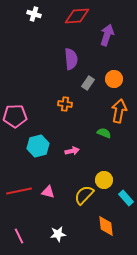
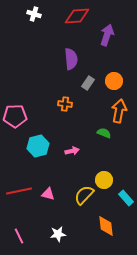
orange circle: moved 2 px down
pink triangle: moved 2 px down
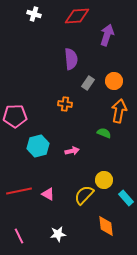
pink triangle: rotated 16 degrees clockwise
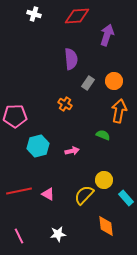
orange cross: rotated 24 degrees clockwise
green semicircle: moved 1 px left, 2 px down
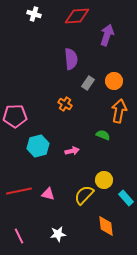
pink triangle: rotated 16 degrees counterclockwise
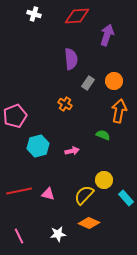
pink pentagon: rotated 20 degrees counterclockwise
orange diamond: moved 17 px left, 3 px up; rotated 60 degrees counterclockwise
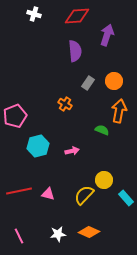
purple semicircle: moved 4 px right, 8 px up
green semicircle: moved 1 px left, 5 px up
orange diamond: moved 9 px down
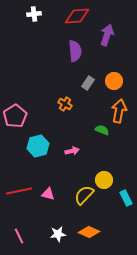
white cross: rotated 24 degrees counterclockwise
pink pentagon: rotated 10 degrees counterclockwise
cyan rectangle: rotated 14 degrees clockwise
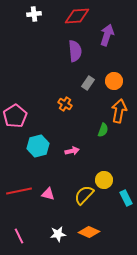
green semicircle: moved 1 px right; rotated 88 degrees clockwise
